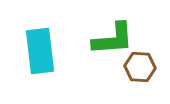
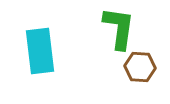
green L-shape: moved 6 px right, 11 px up; rotated 78 degrees counterclockwise
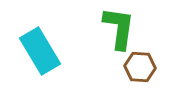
cyan rectangle: rotated 24 degrees counterclockwise
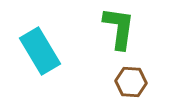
brown hexagon: moved 9 px left, 15 px down
